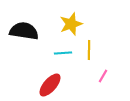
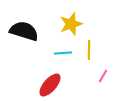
black semicircle: rotated 8 degrees clockwise
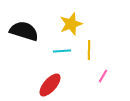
cyan line: moved 1 px left, 2 px up
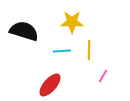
yellow star: moved 1 px right, 2 px up; rotated 20 degrees clockwise
